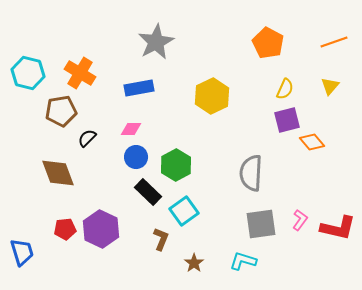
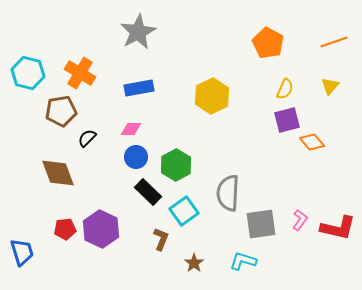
gray star: moved 18 px left, 10 px up
gray semicircle: moved 23 px left, 20 px down
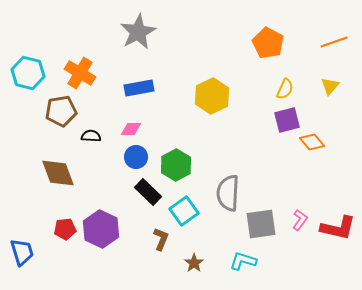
black semicircle: moved 4 px right, 2 px up; rotated 48 degrees clockwise
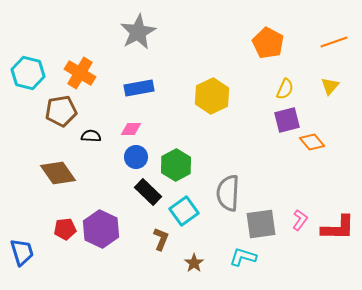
brown diamond: rotated 15 degrees counterclockwise
red L-shape: rotated 12 degrees counterclockwise
cyan L-shape: moved 4 px up
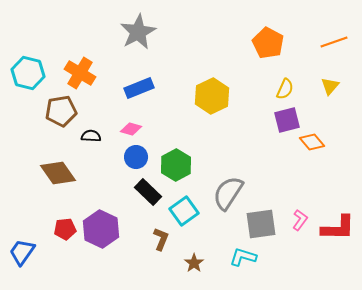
blue rectangle: rotated 12 degrees counterclockwise
pink diamond: rotated 15 degrees clockwise
gray semicircle: rotated 30 degrees clockwise
blue trapezoid: rotated 128 degrees counterclockwise
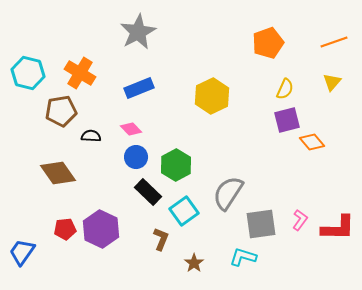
orange pentagon: rotated 24 degrees clockwise
yellow triangle: moved 2 px right, 4 px up
pink diamond: rotated 30 degrees clockwise
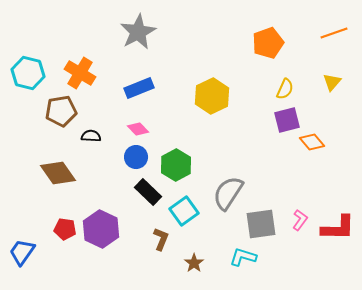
orange line: moved 9 px up
pink diamond: moved 7 px right
red pentagon: rotated 15 degrees clockwise
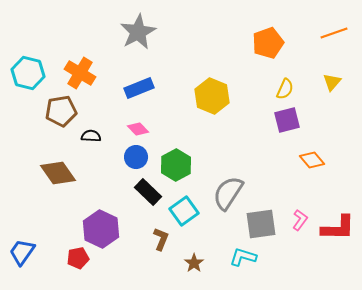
yellow hexagon: rotated 12 degrees counterclockwise
orange diamond: moved 18 px down
red pentagon: moved 13 px right, 29 px down; rotated 20 degrees counterclockwise
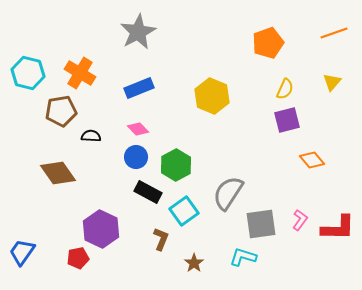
black rectangle: rotated 16 degrees counterclockwise
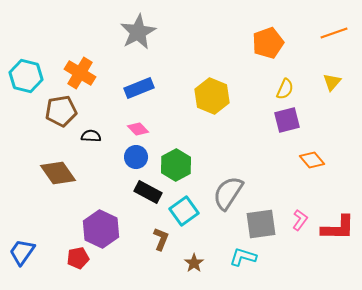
cyan hexagon: moved 2 px left, 3 px down
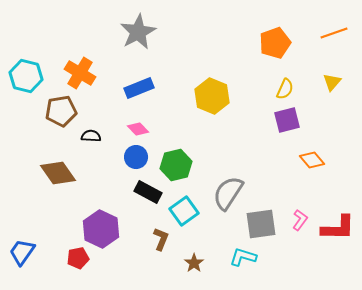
orange pentagon: moved 7 px right
green hexagon: rotated 16 degrees clockwise
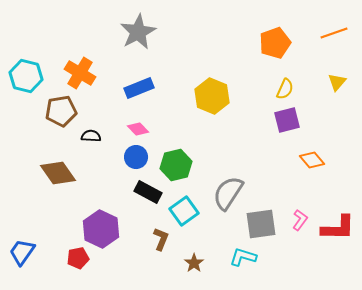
yellow triangle: moved 5 px right
